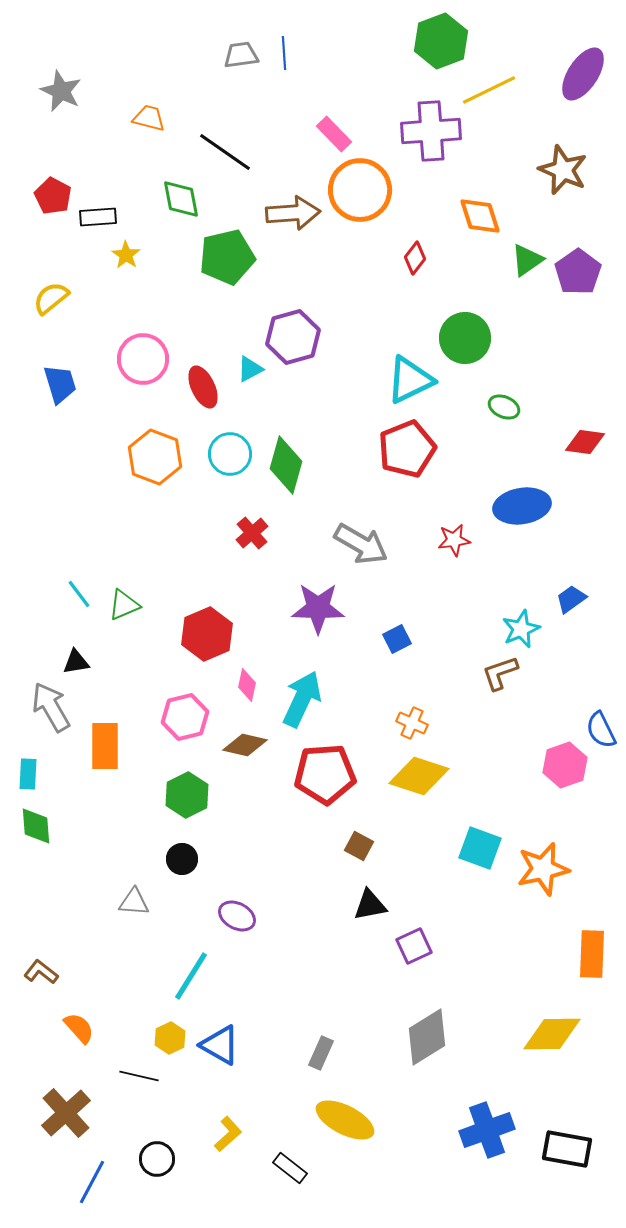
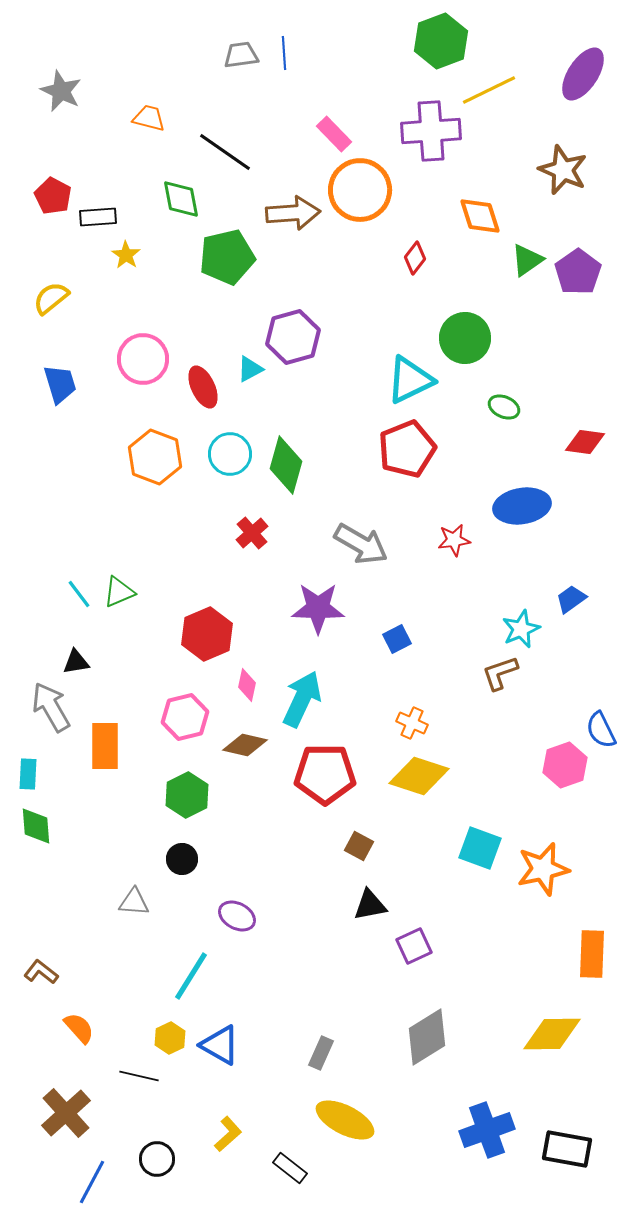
green triangle at (124, 605): moved 5 px left, 13 px up
red pentagon at (325, 774): rotated 4 degrees clockwise
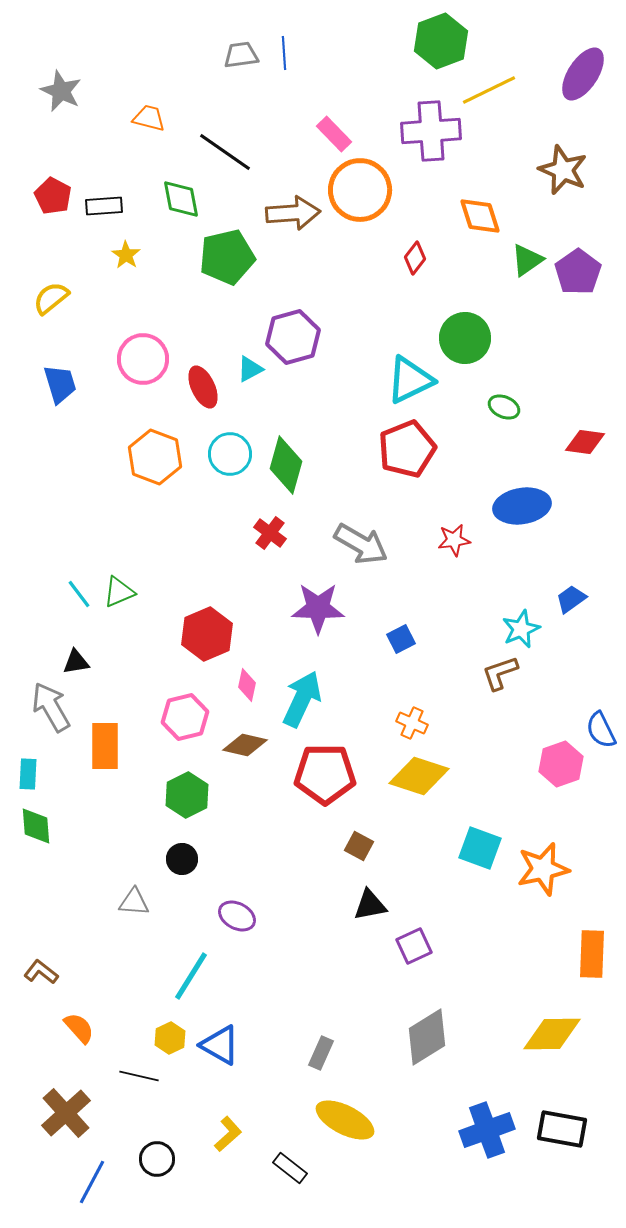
black rectangle at (98, 217): moved 6 px right, 11 px up
red cross at (252, 533): moved 18 px right; rotated 12 degrees counterclockwise
blue square at (397, 639): moved 4 px right
pink hexagon at (565, 765): moved 4 px left, 1 px up
black rectangle at (567, 1149): moved 5 px left, 20 px up
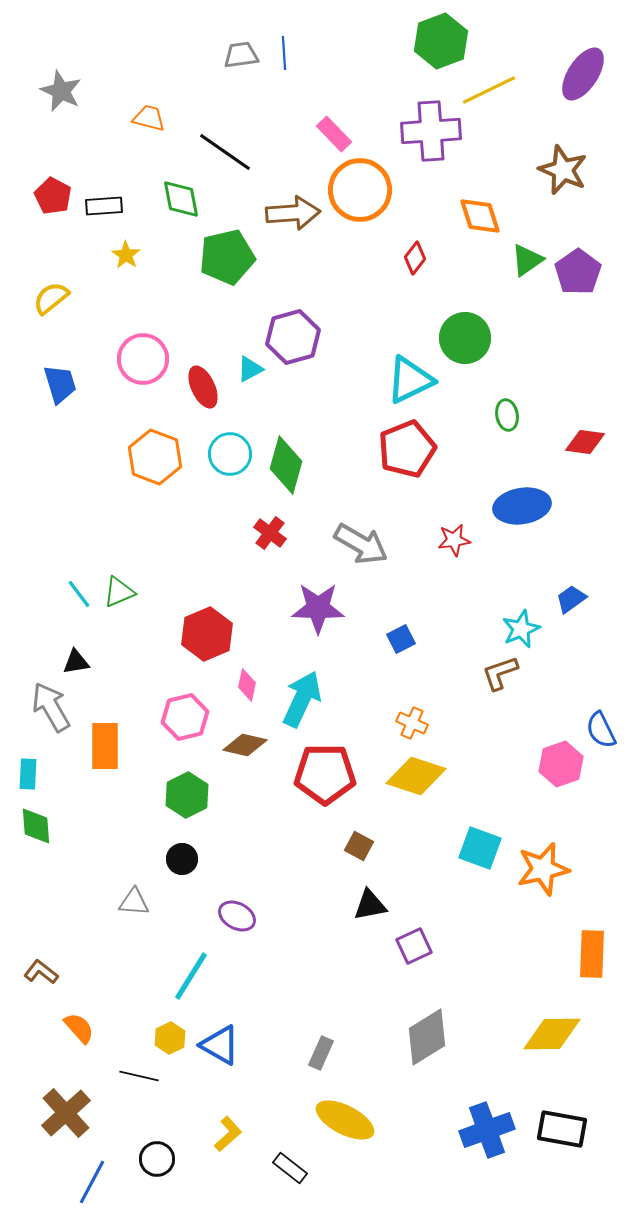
green ellipse at (504, 407): moved 3 px right, 8 px down; rotated 56 degrees clockwise
yellow diamond at (419, 776): moved 3 px left
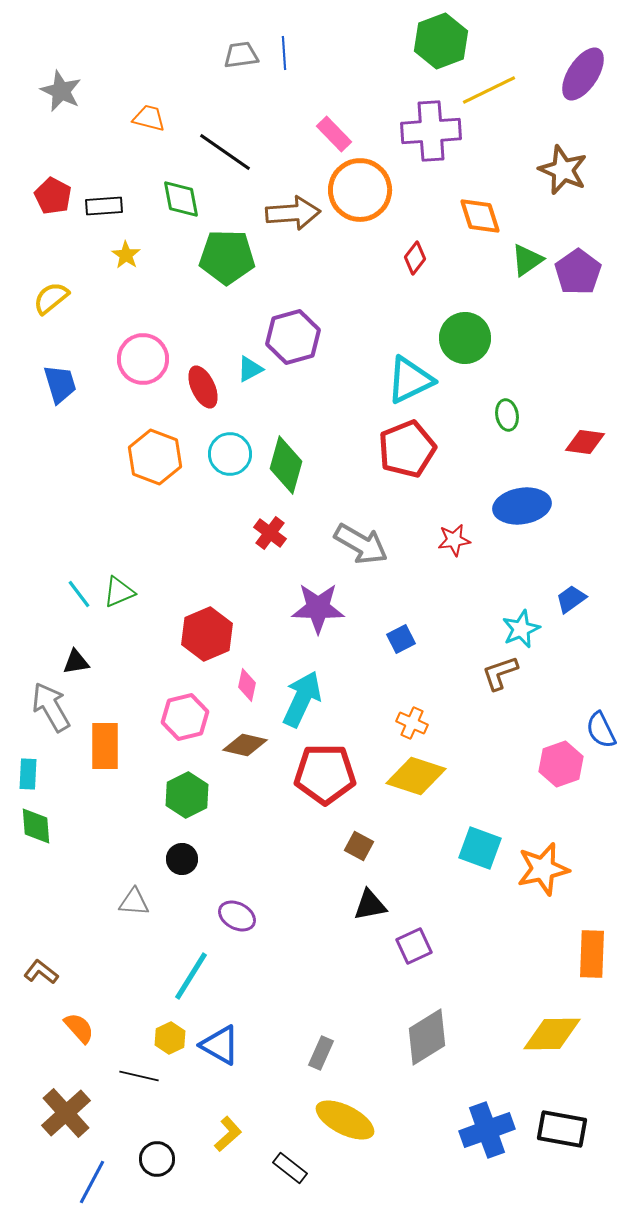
green pentagon at (227, 257): rotated 14 degrees clockwise
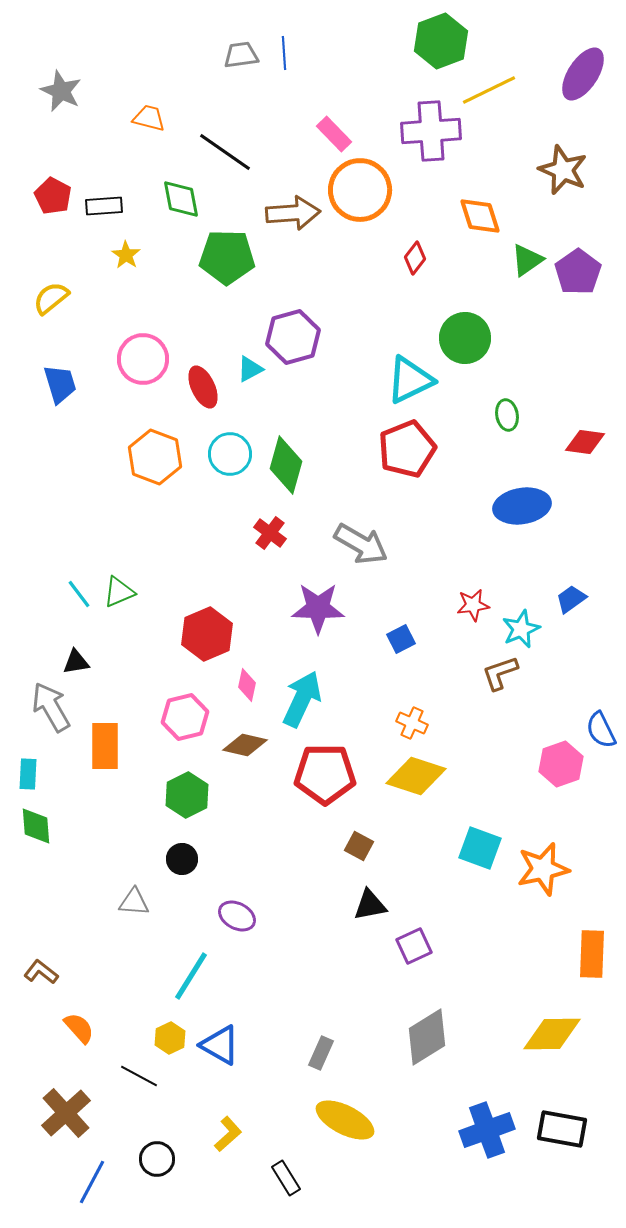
red star at (454, 540): moved 19 px right, 65 px down
black line at (139, 1076): rotated 15 degrees clockwise
black rectangle at (290, 1168): moved 4 px left, 10 px down; rotated 20 degrees clockwise
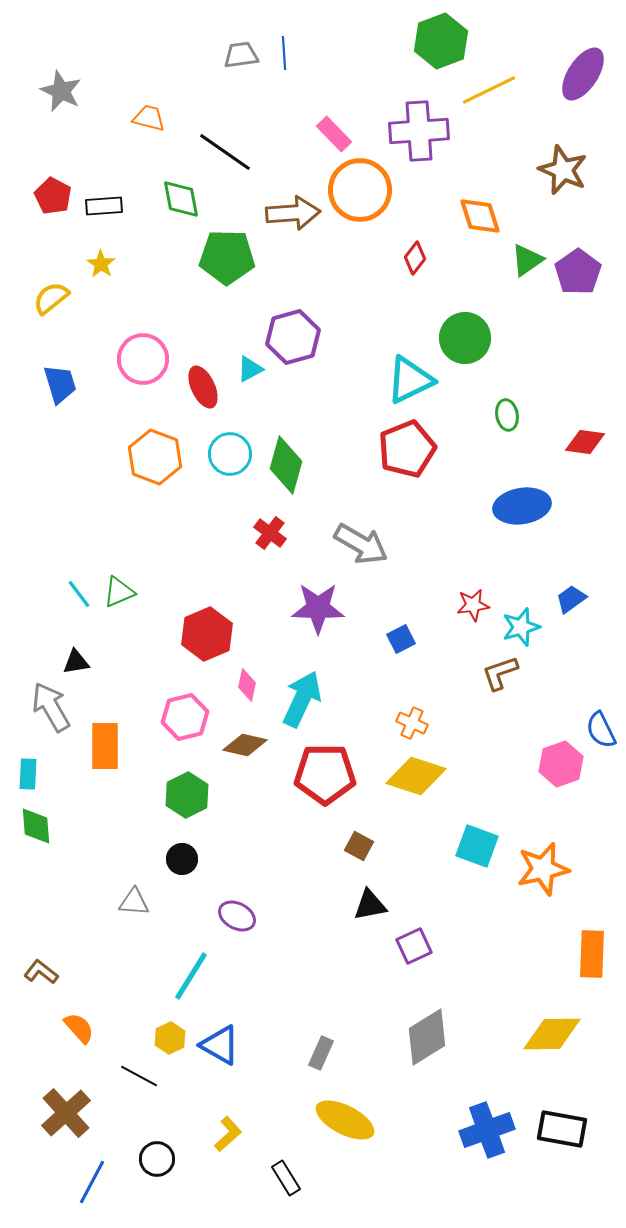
purple cross at (431, 131): moved 12 px left
yellow star at (126, 255): moved 25 px left, 9 px down
cyan star at (521, 629): moved 2 px up; rotated 6 degrees clockwise
cyan square at (480, 848): moved 3 px left, 2 px up
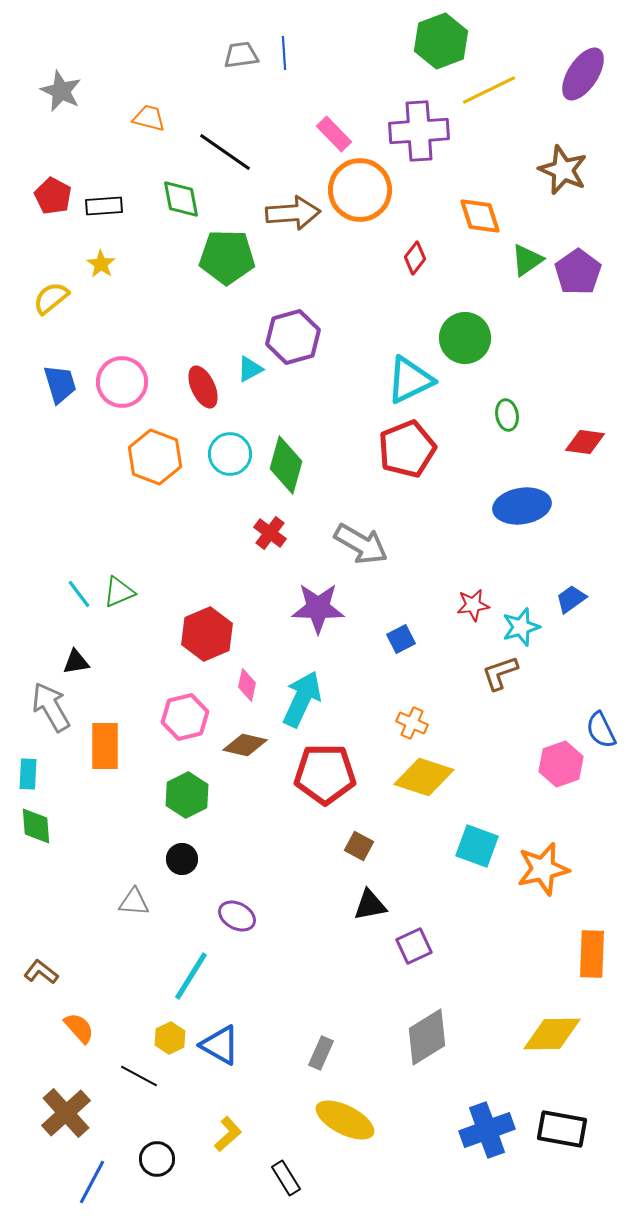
pink circle at (143, 359): moved 21 px left, 23 px down
yellow diamond at (416, 776): moved 8 px right, 1 px down
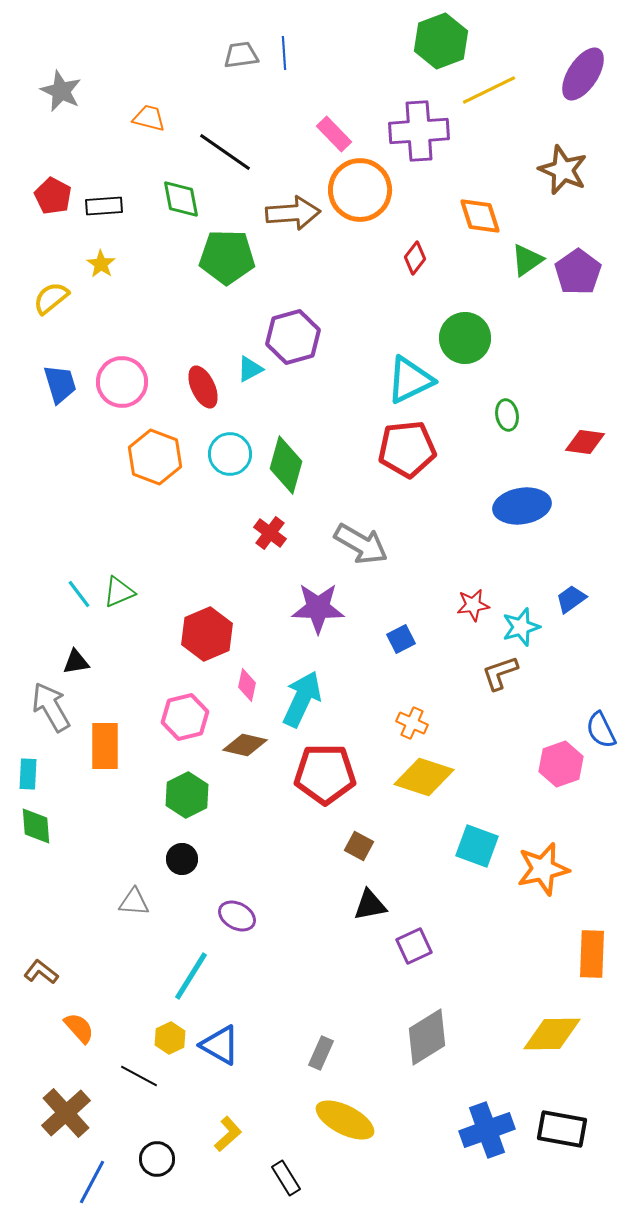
red pentagon at (407, 449): rotated 16 degrees clockwise
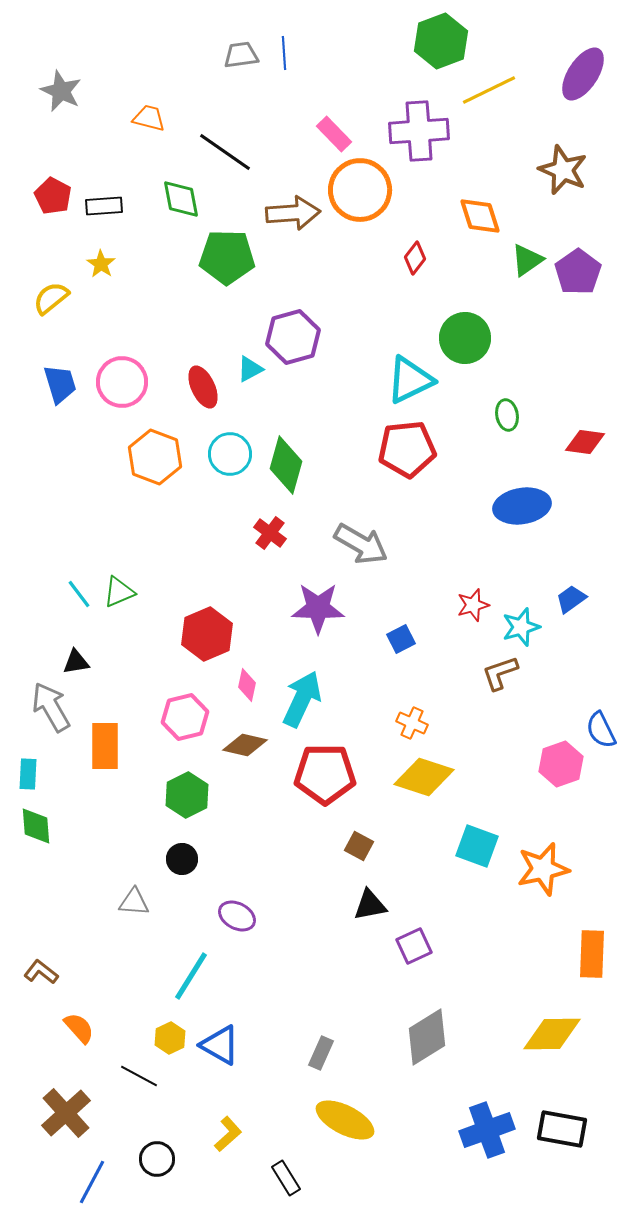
red star at (473, 605): rotated 8 degrees counterclockwise
